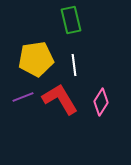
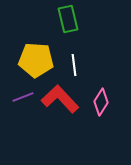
green rectangle: moved 3 px left, 1 px up
yellow pentagon: moved 1 px down; rotated 12 degrees clockwise
red L-shape: rotated 12 degrees counterclockwise
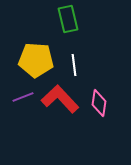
pink diamond: moved 2 px left, 1 px down; rotated 24 degrees counterclockwise
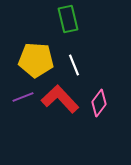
white line: rotated 15 degrees counterclockwise
pink diamond: rotated 28 degrees clockwise
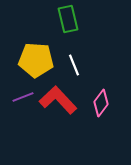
red L-shape: moved 2 px left, 1 px down
pink diamond: moved 2 px right
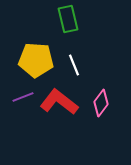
red L-shape: moved 1 px right, 2 px down; rotated 9 degrees counterclockwise
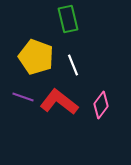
yellow pentagon: moved 3 px up; rotated 16 degrees clockwise
white line: moved 1 px left
purple line: rotated 40 degrees clockwise
pink diamond: moved 2 px down
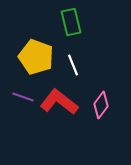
green rectangle: moved 3 px right, 3 px down
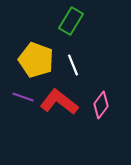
green rectangle: moved 1 px up; rotated 44 degrees clockwise
yellow pentagon: moved 3 px down
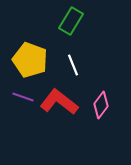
yellow pentagon: moved 6 px left
